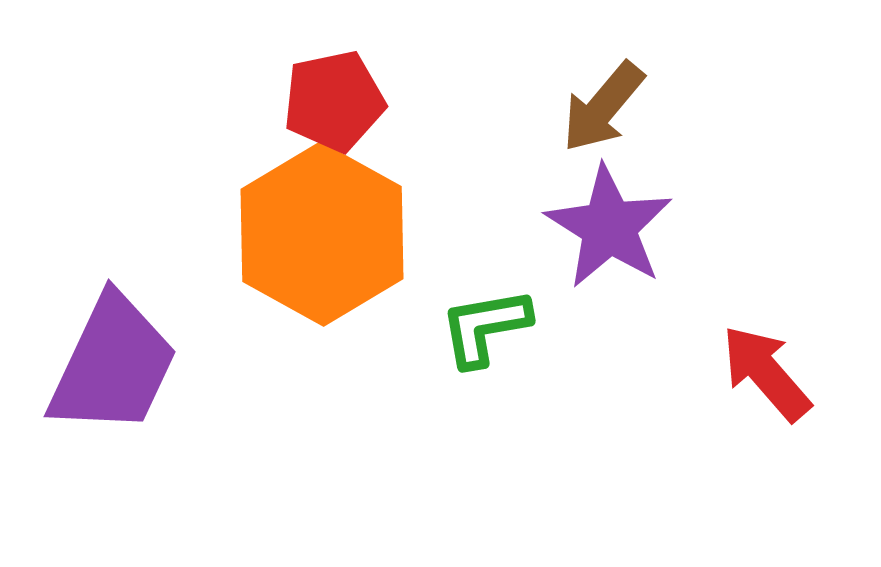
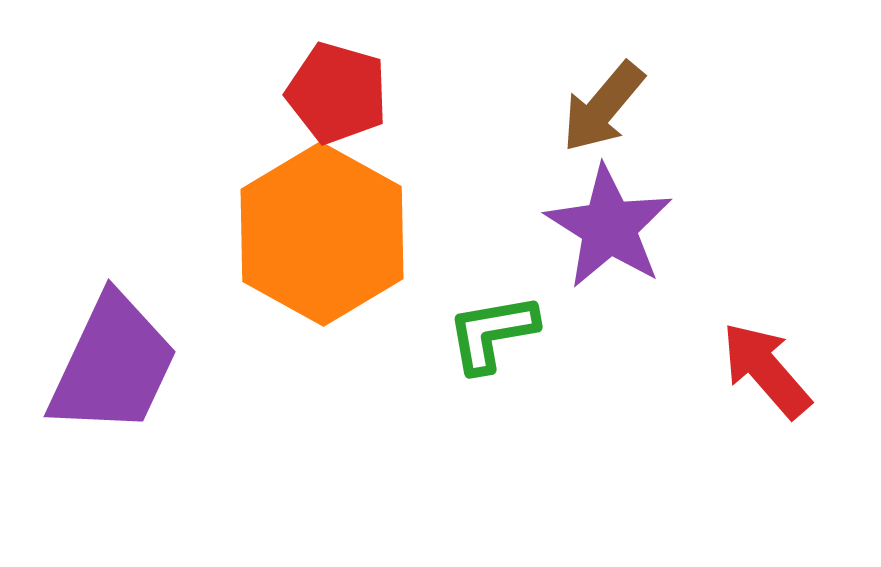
red pentagon: moved 3 px right, 8 px up; rotated 28 degrees clockwise
green L-shape: moved 7 px right, 6 px down
red arrow: moved 3 px up
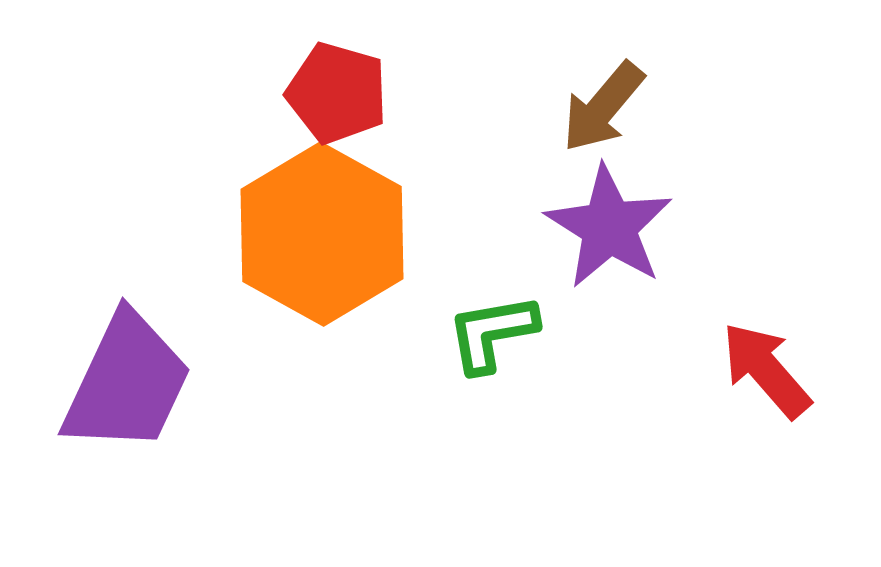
purple trapezoid: moved 14 px right, 18 px down
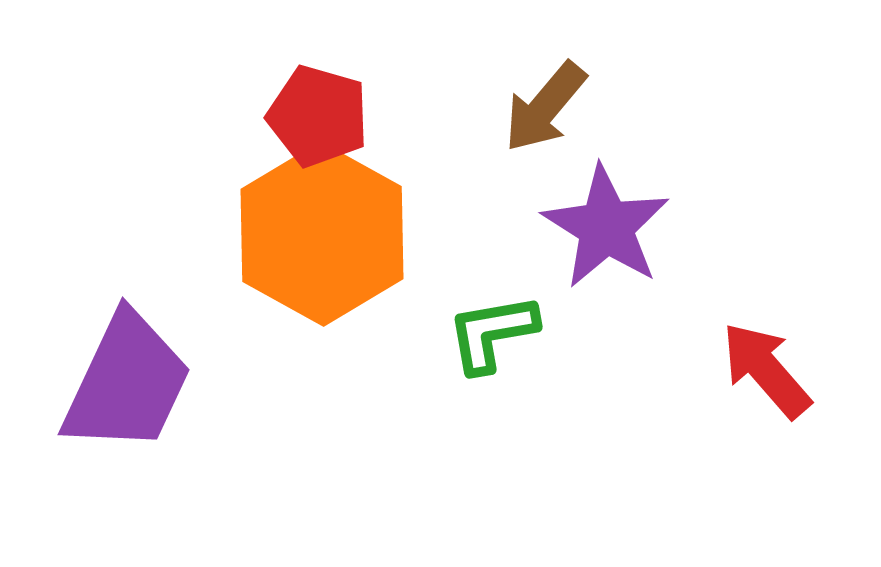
red pentagon: moved 19 px left, 23 px down
brown arrow: moved 58 px left
purple star: moved 3 px left
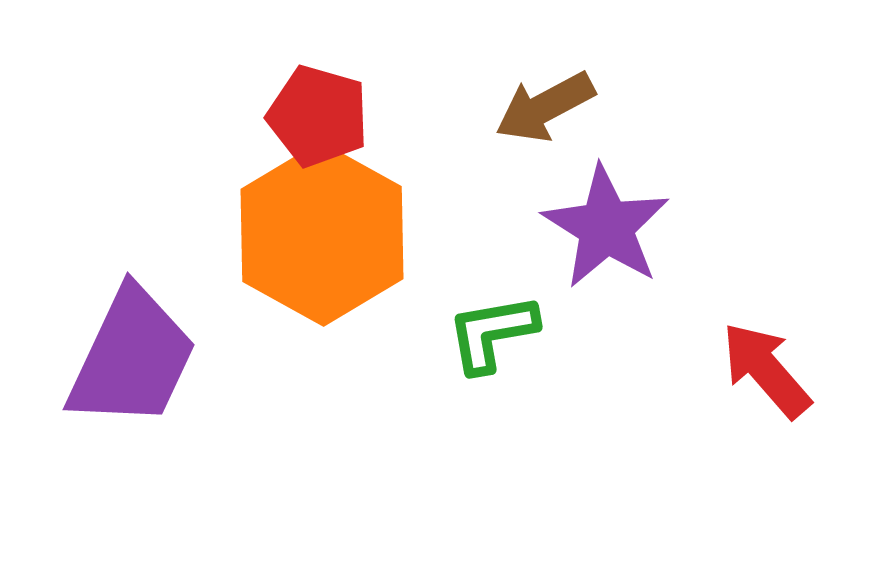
brown arrow: rotated 22 degrees clockwise
purple trapezoid: moved 5 px right, 25 px up
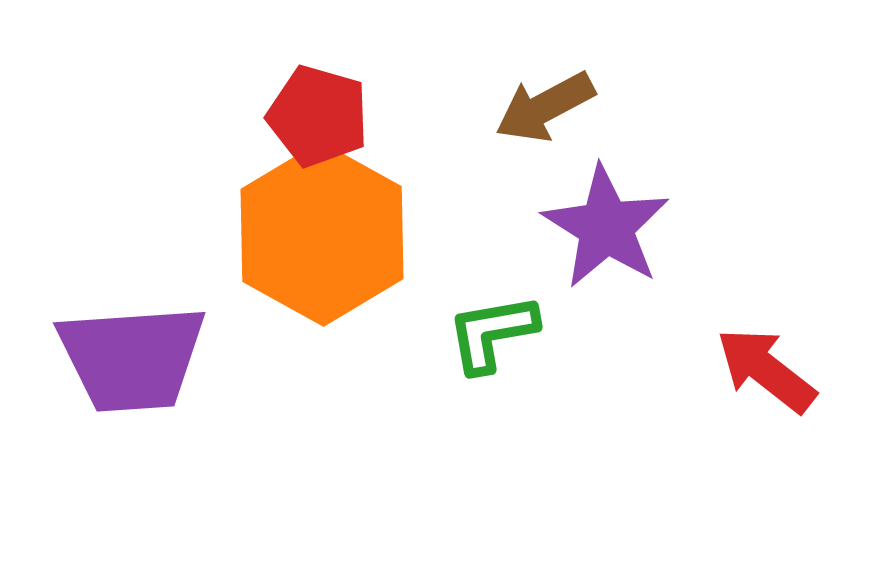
purple trapezoid: rotated 61 degrees clockwise
red arrow: rotated 11 degrees counterclockwise
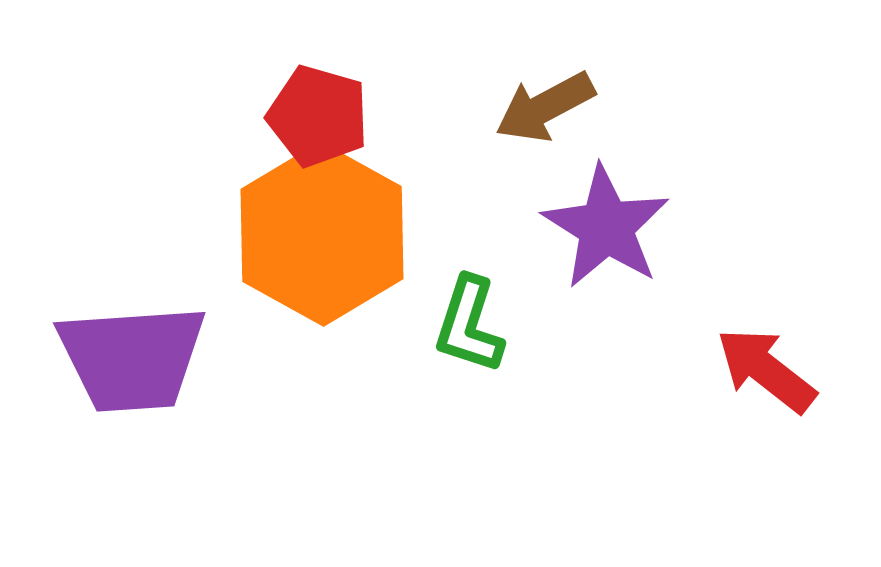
green L-shape: moved 23 px left, 8 px up; rotated 62 degrees counterclockwise
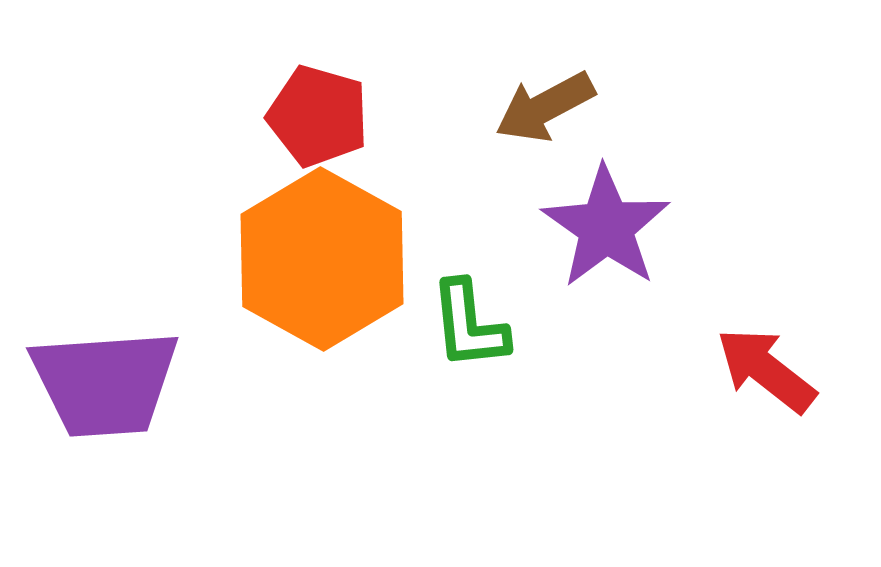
purple star: rotated 3 degrees clockwise
orange hexagon: moved 25 px down
green L-shape: rotated 24 degrees counterclockwise
purple trapezoid: moved 27 px left, 25 px down
